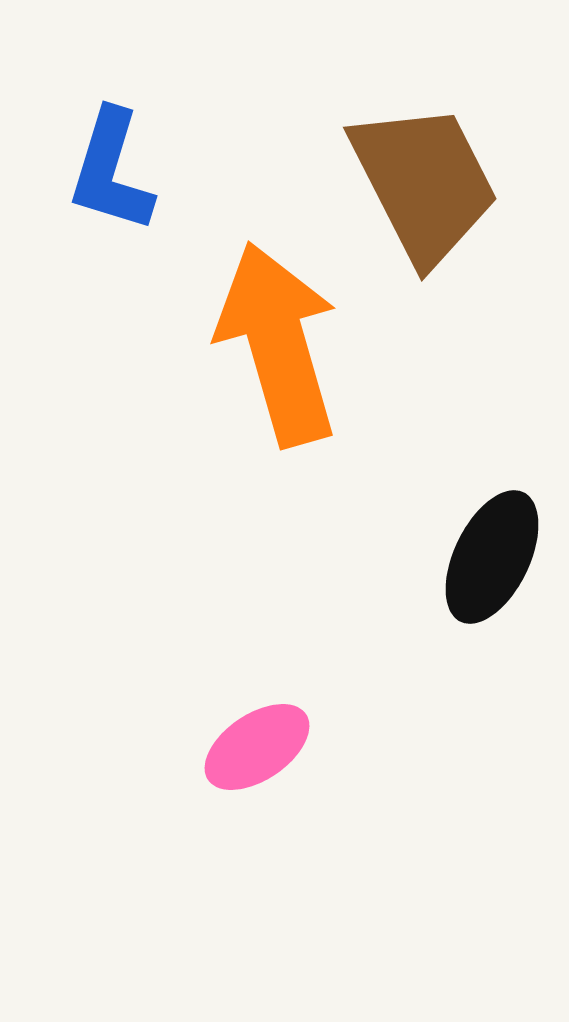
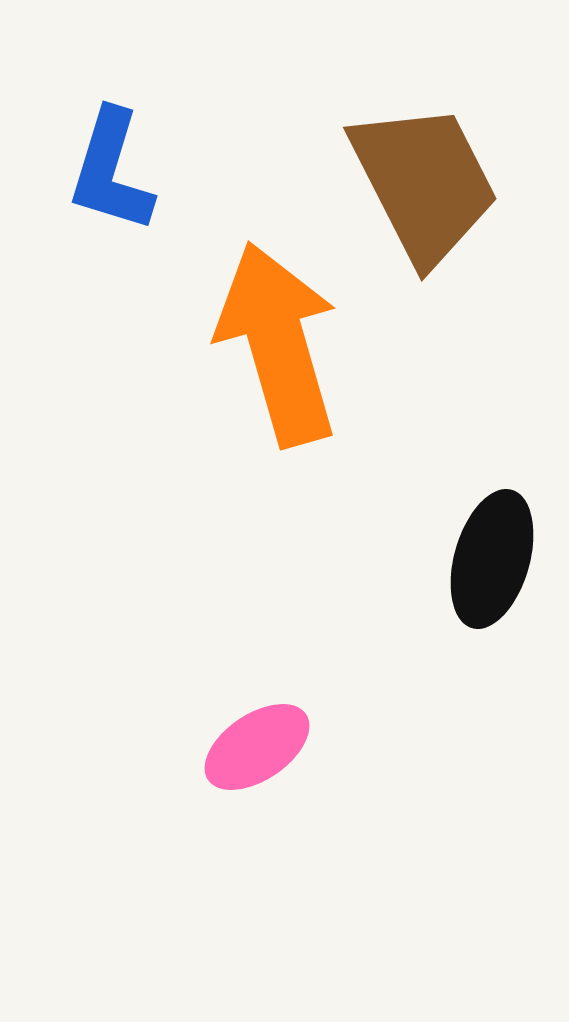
black ellipse: moved 2 px down; rotated 10 degrees counterclockwise
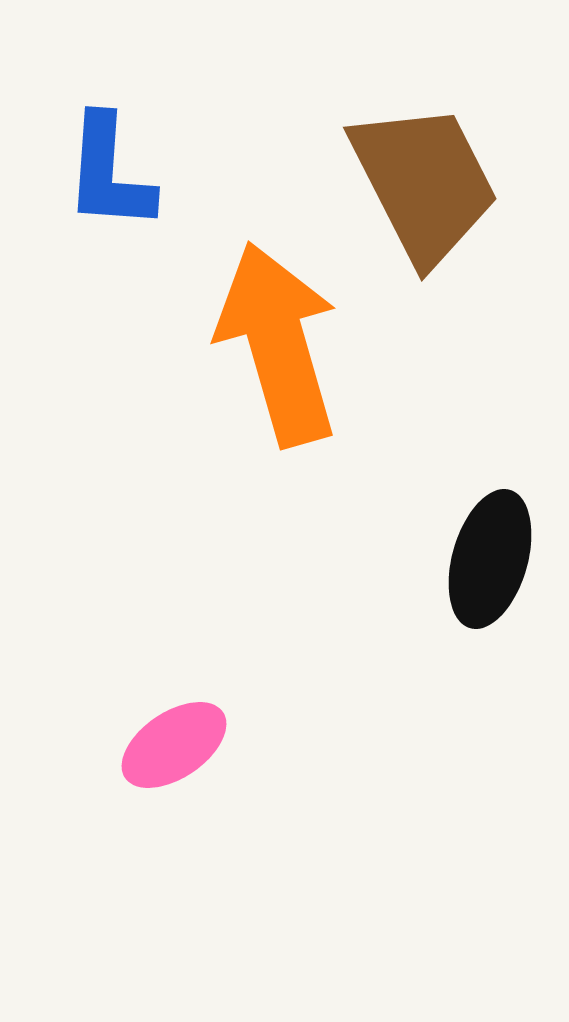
blue L-shape: moved 2 px left, 2 px down; rotated 13 degrees counterclockwise
black ellipse: moved 2 px left
pink ellipse: moved 83 px left, 2 px up
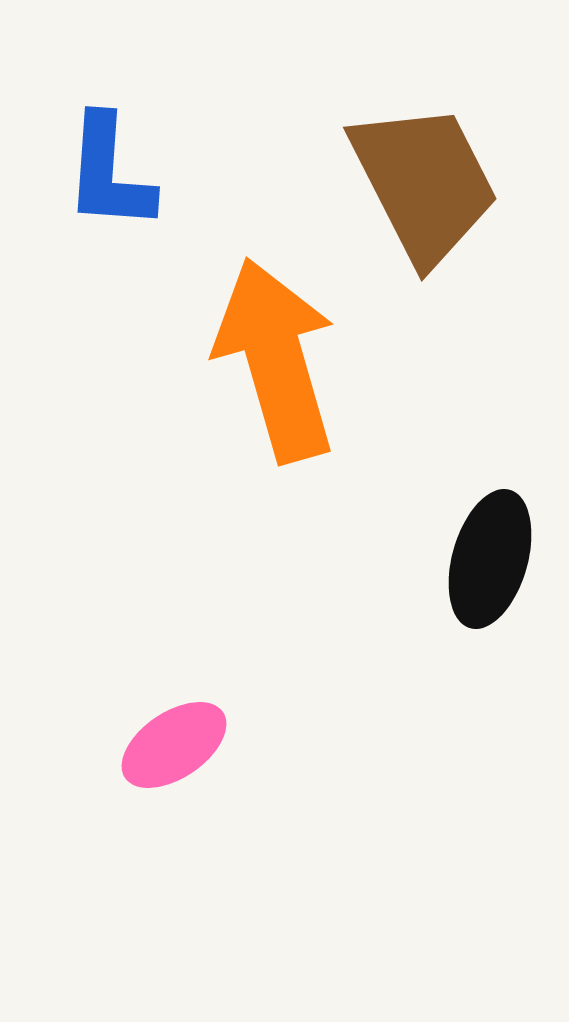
orange arrow: moved 2 px left, 16 px down
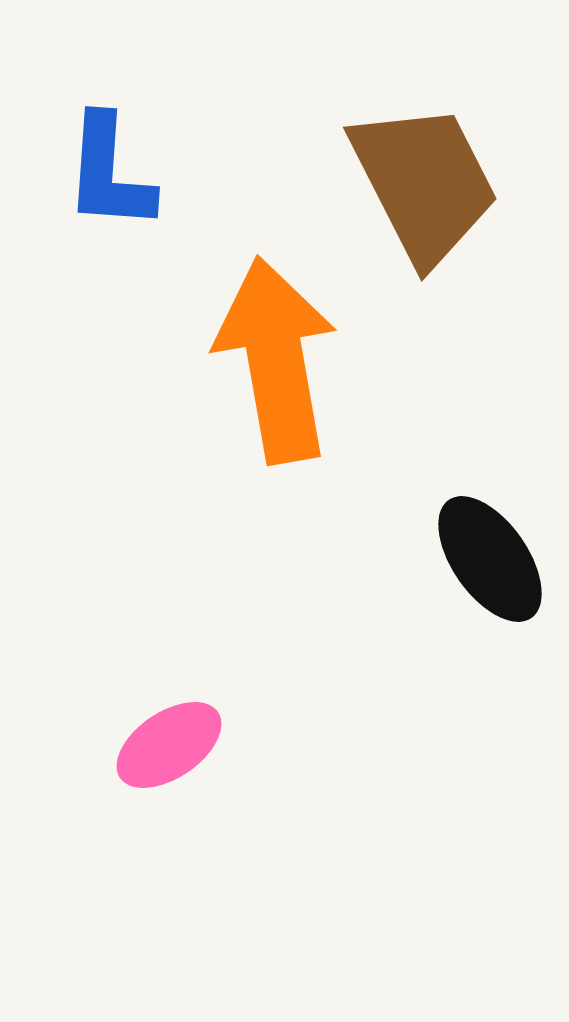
orange arrow: rotated 6 degrees clockwise
black ellipse: rotated 51 degrees counterclockwise
pink ellipse: moved 5 px left
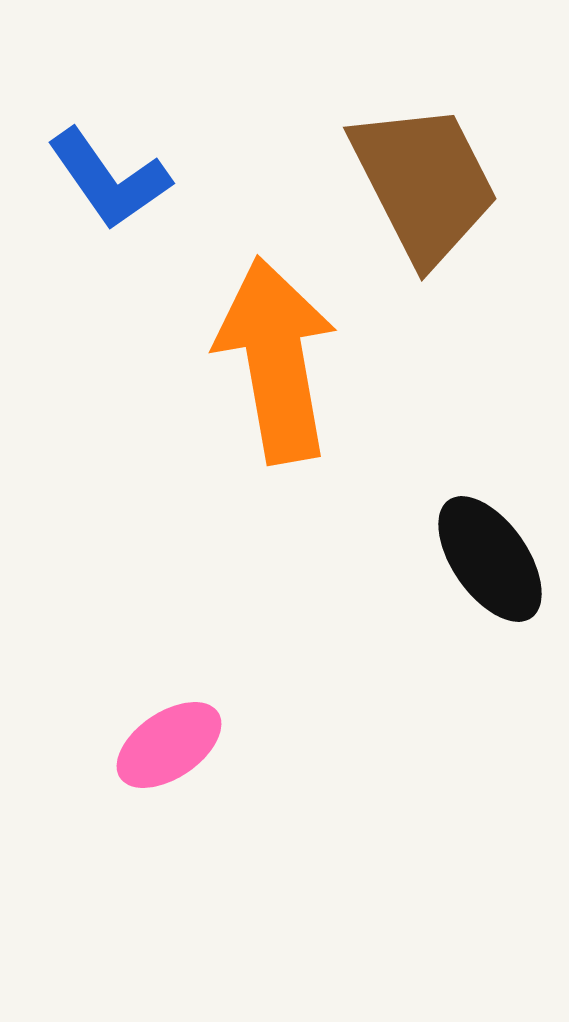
blue L-shape: moved 6 px down; rotated 39 degrees counterclockwise
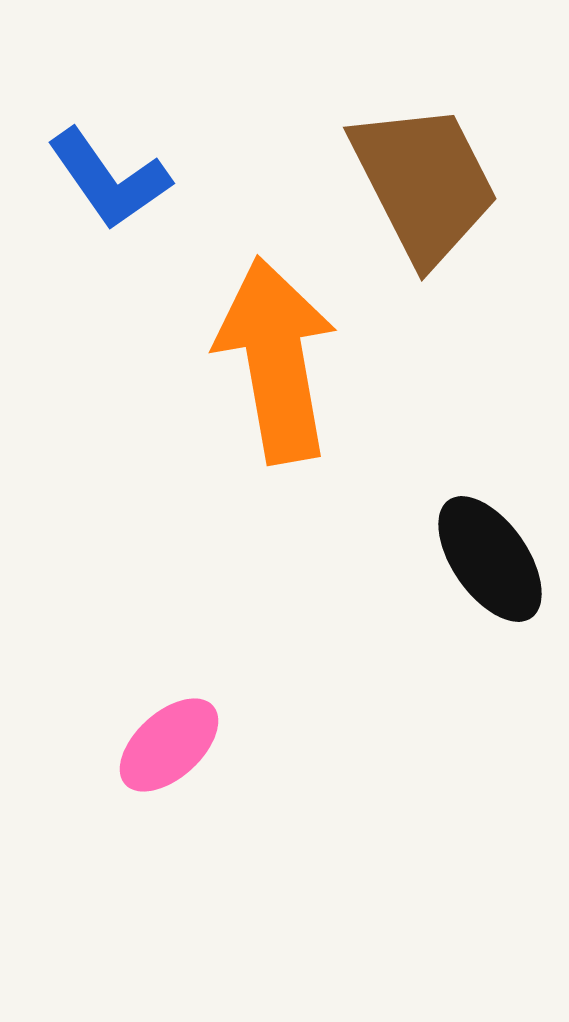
pink ellipse: rotated 8 degrees counterclockwise
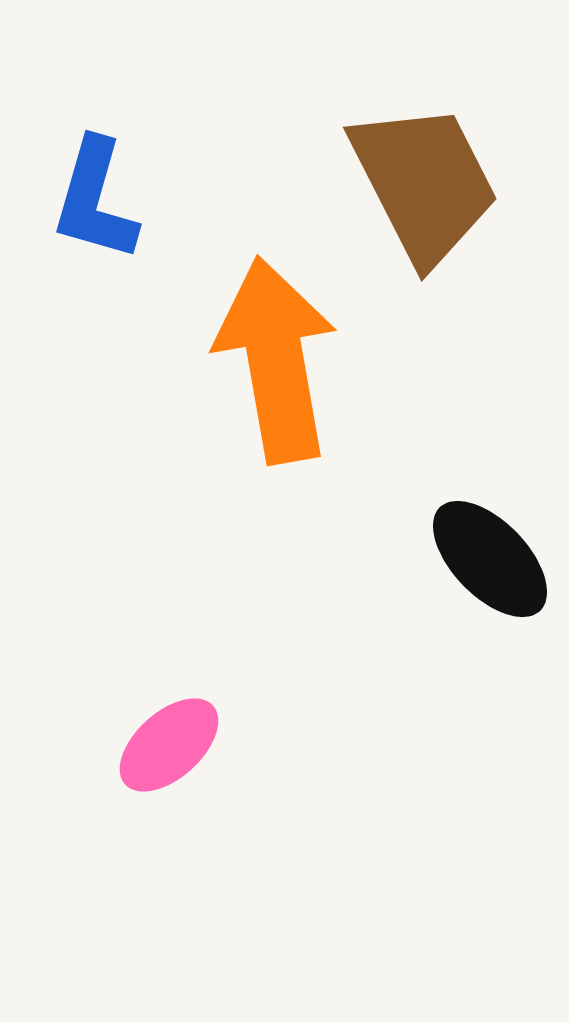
blue L-shape: moved 14 px left, 21 px down; rotated 51 degrees clockwise
black ellipse: rotated 9 degrees counterclockwise
